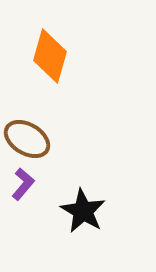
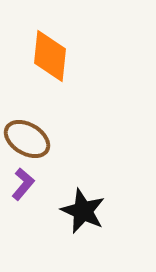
orange diamond: rotated 10 degrees counterclockwise
black star: rotated 6 degrees counterclockwise
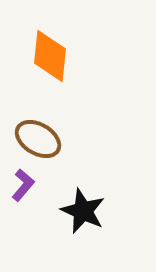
brown ellipse: moved 11 px right
purple L-shape: moved 1 px down
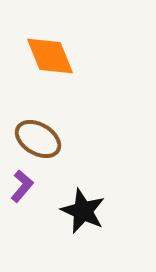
orange diamond: rotated 28 degrees counterclockwise
purple L-shape: moved 1 px left, 1 px down
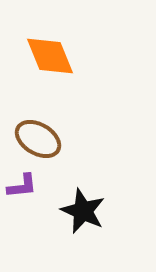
purple L-shape: rotated 44 degrees clockwise
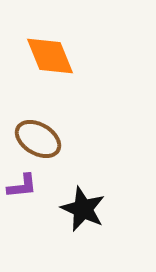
black star: moved 2 px up
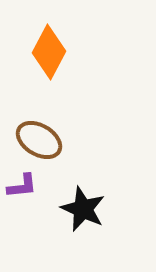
orange diamond: moved 1 px left, 4 px up; rotated 50 degrees clockwise
brown ellipse: moved 1 px right, 1 px down
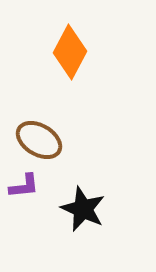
orange diamond: moved 21 px right
purple L-shape: moved 2 px right
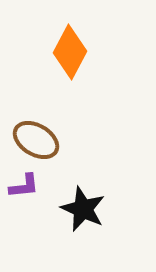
brown ellipse: moved 3 px left
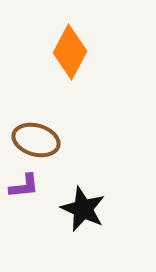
brown ellipse: rotated 15 degrees counterclockwise
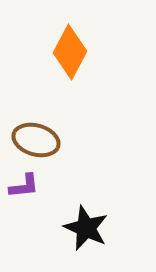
black star: moved 3 px right, 19 px down
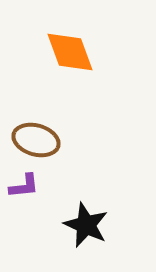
orange diamond: rotated 48 degrees counterclockwise
black star: moved 3 px up
